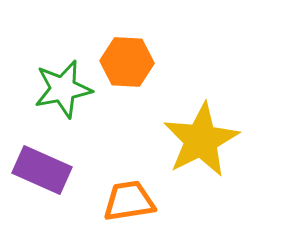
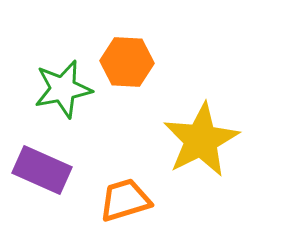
orange trapezoid: moved 4 px left, 1 px up; rotated 8 degrees counterclockwise
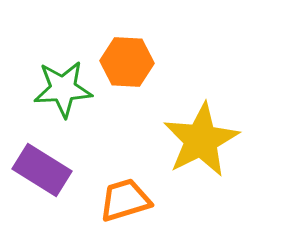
green star: rotated 8 degrees clockwise
purple rectangle: rotated 8 degrees clockwise
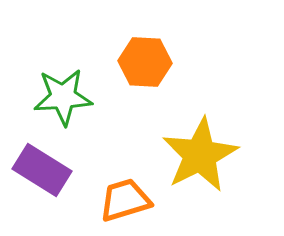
orange hexagon: moved 18 px right
green star: moved 8 px down
yellow star: moved 1 px left, 15 px down
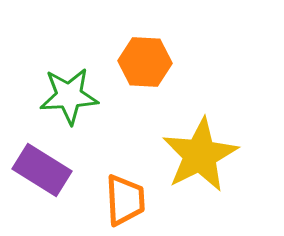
green star: moved 6 px right, 1 px up
orange trapezoid: rotated 104 degrees clockwise
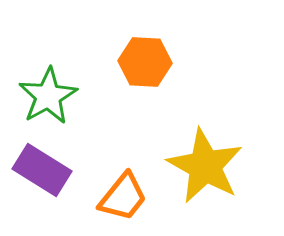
green star: moved 21 px left; rotated 26 degrees counterclockwise
yellow star: moved 5 px right, 11 px down; rotated 16 degrees counterclockwise
orange trapezoid: moved 2 px left, 3 px up; rotated 42 degrees clockwise
